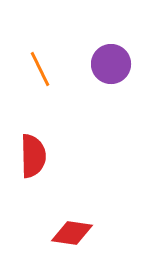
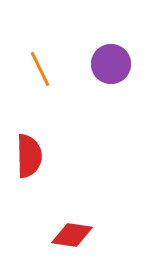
red semicircle: moved 4 px left
red diamond: moved 2 px down
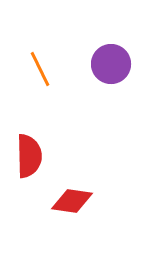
red diamond: moved 34 px up
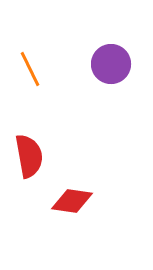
orange line: moved 10 px left
red semicircle: rotated 9 degrees counterclockwise
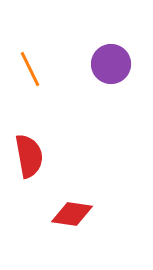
red diamond: moved 13 px down
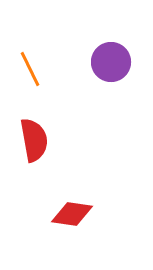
purple circle: moved 2 px up
red semicircle: moved 5 px right, 16 px up
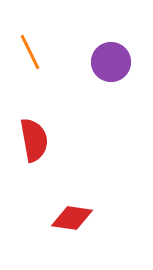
orange line: moved 17 px up
red diamond: moved 4 px down
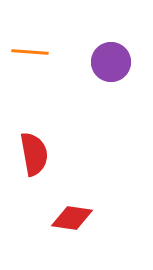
orange line: rotated 60 degrees counterclockwise
red semicircle: moved 14 px down
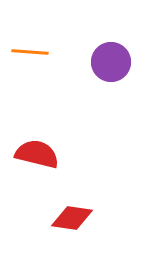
red semicircle: moved 3 px right; rotated 66 degrees counterclockwise
